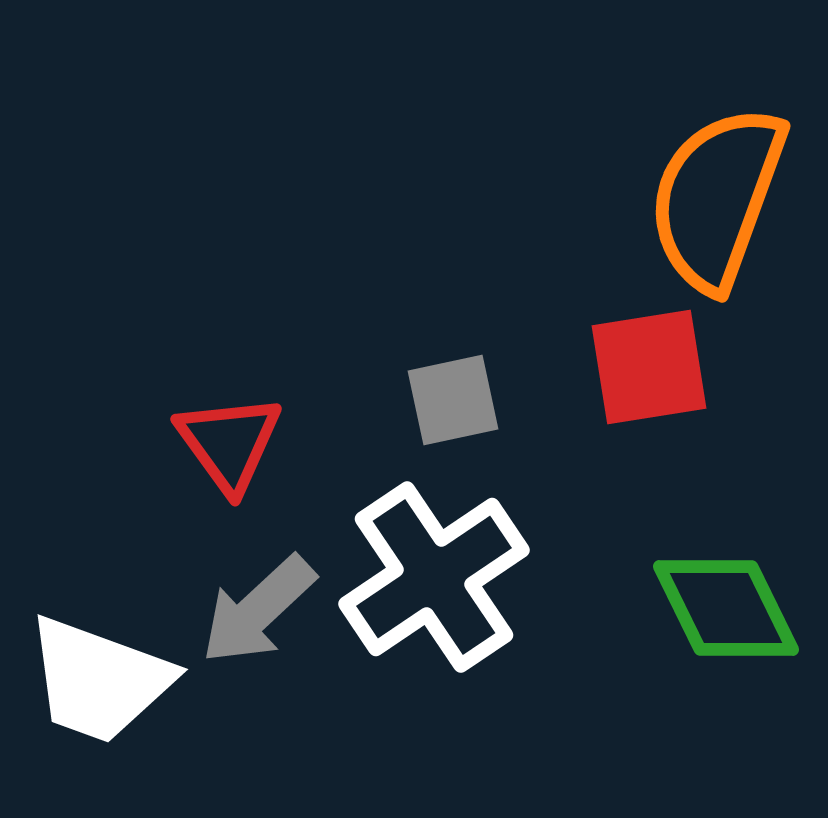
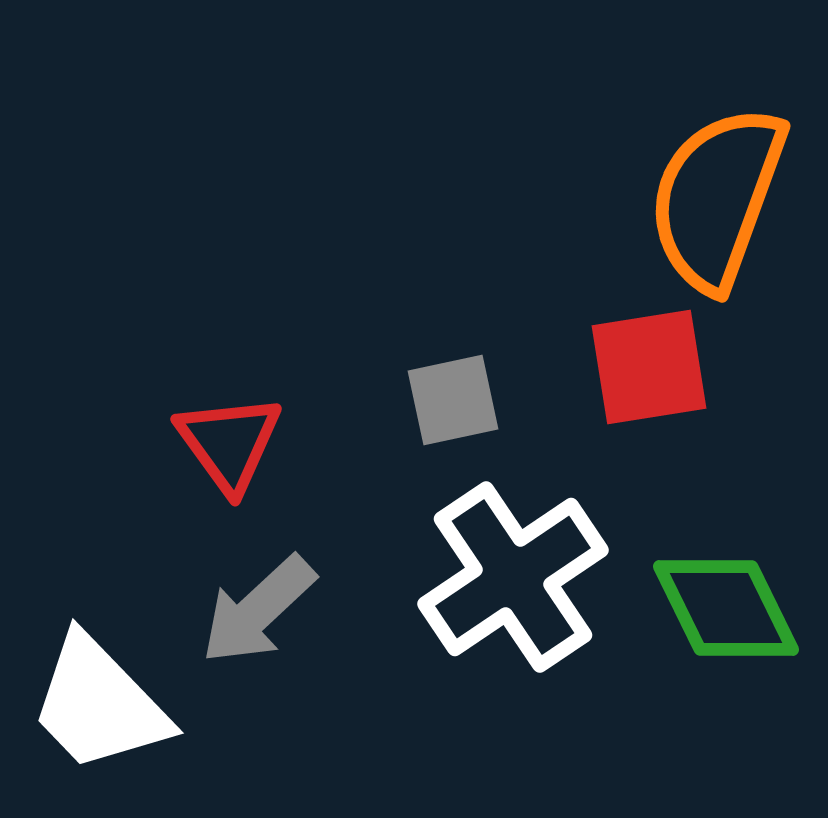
white cross: moved 79 px right
white trapezoid: moved 24 px down; rotated 26 degrees clockwise
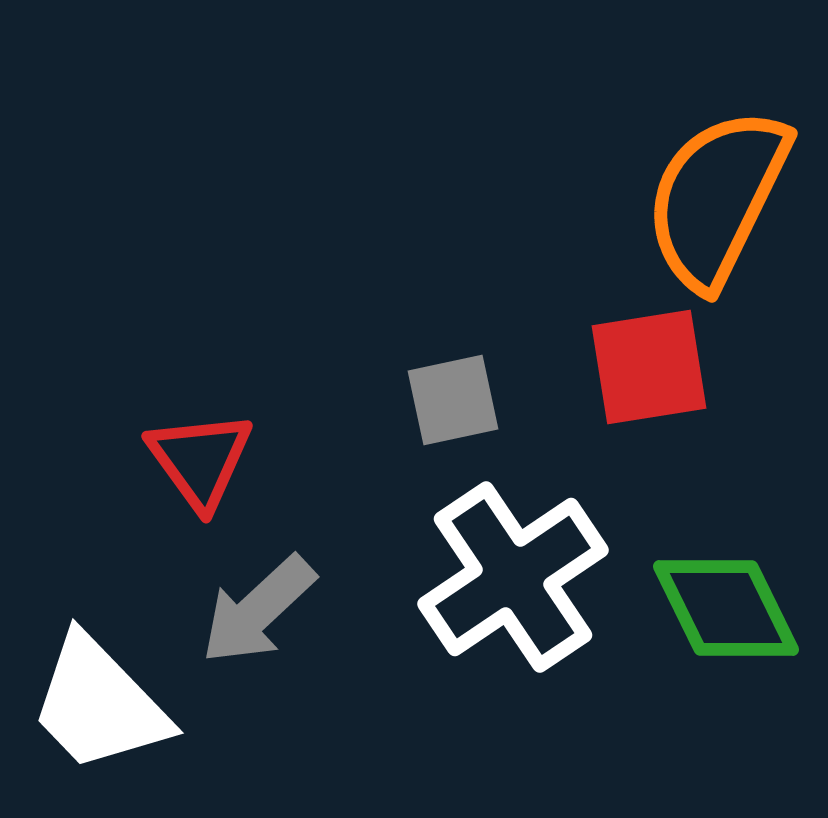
orange semicircle: rotated 6 degrees clockwise
red triangle: moved 29 px left, 17 px down
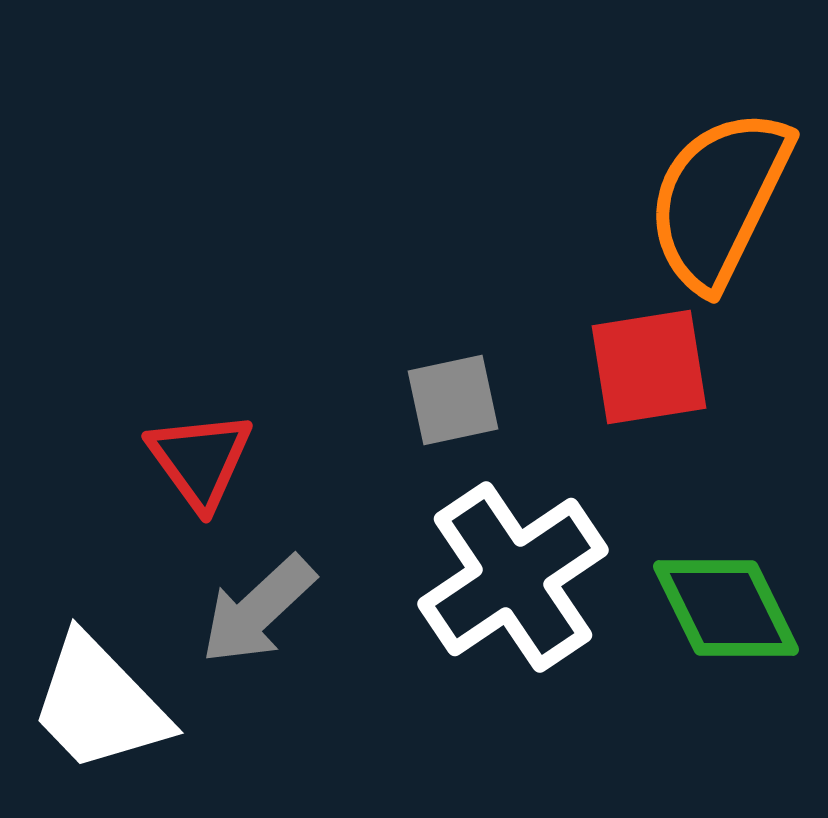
orange semicircle: moved 2 px right, 1 px down
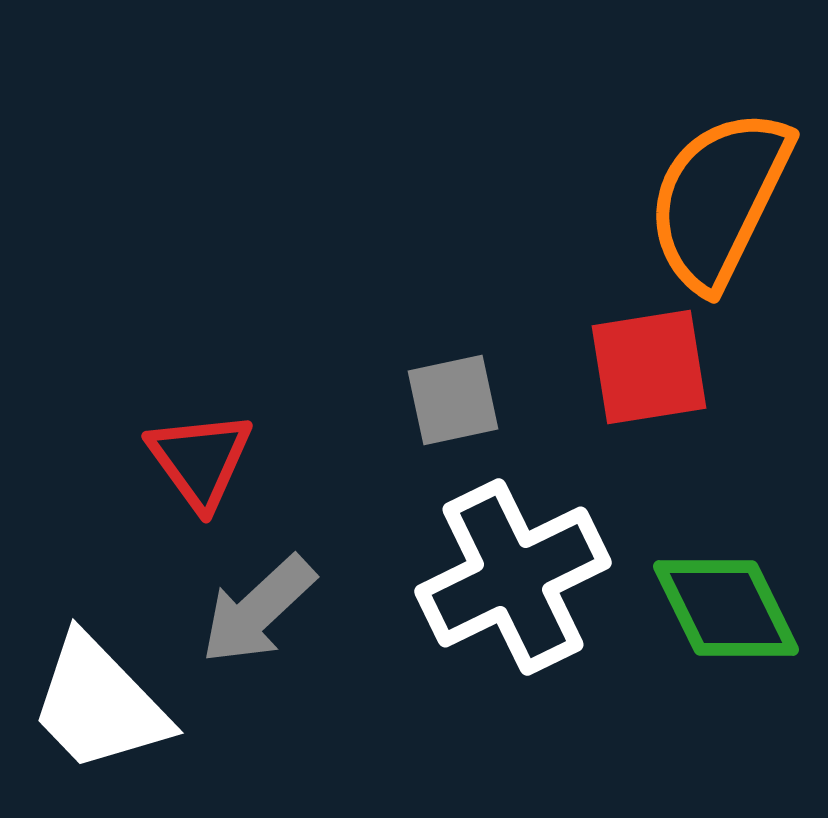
white cross: rotated 8 degrees clockwise
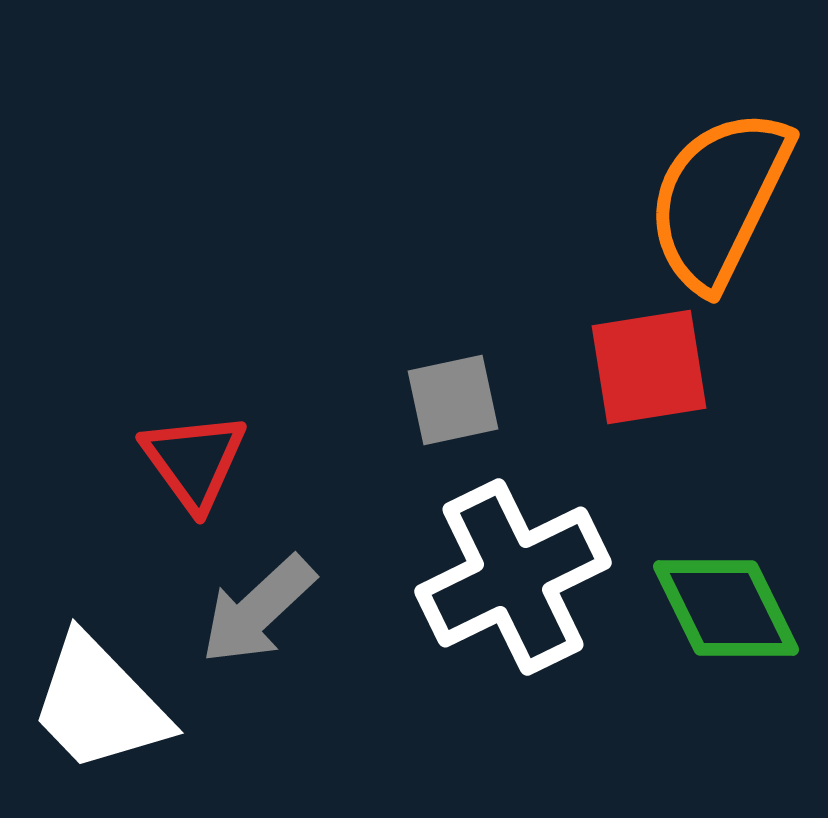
red triangle: moved 6 px left, 1 px down
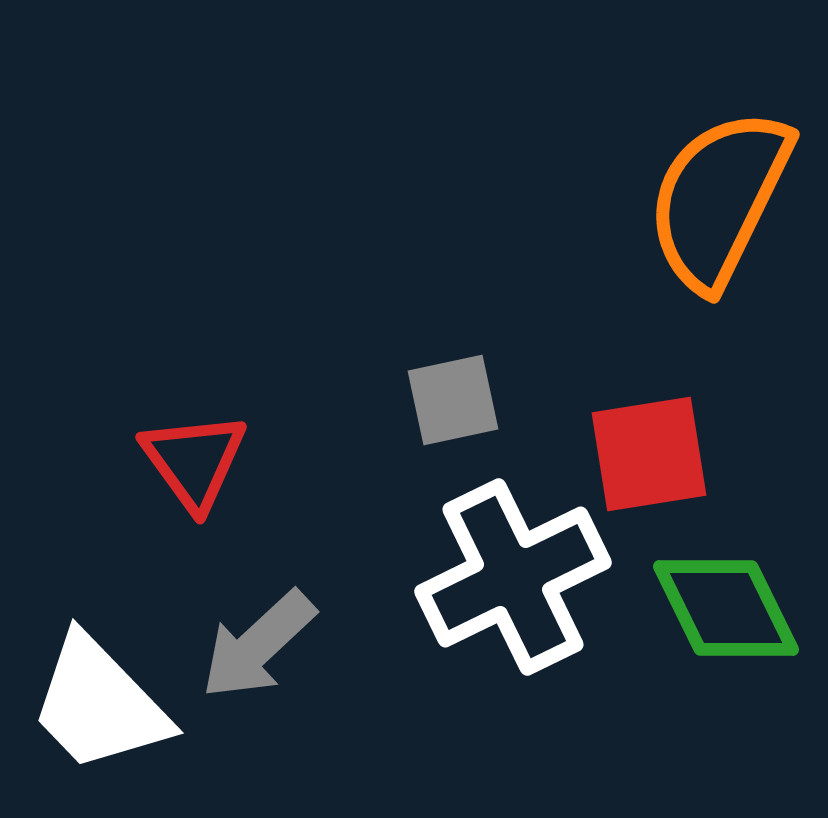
red square: moved 87 px down
gray arrow: moved 35 px down
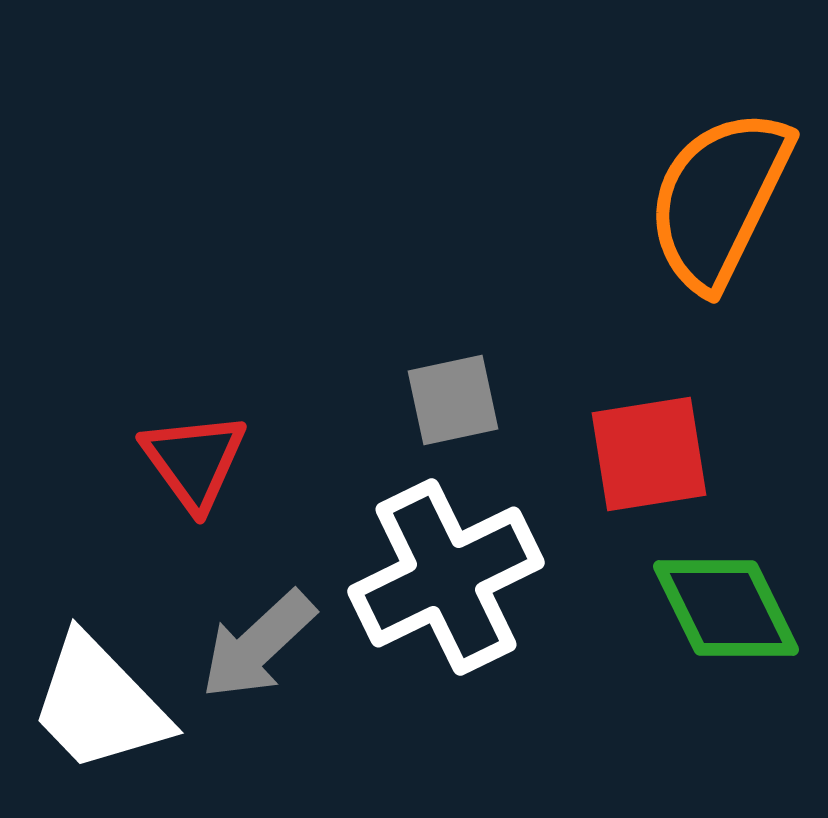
white cross: moved 67 px left
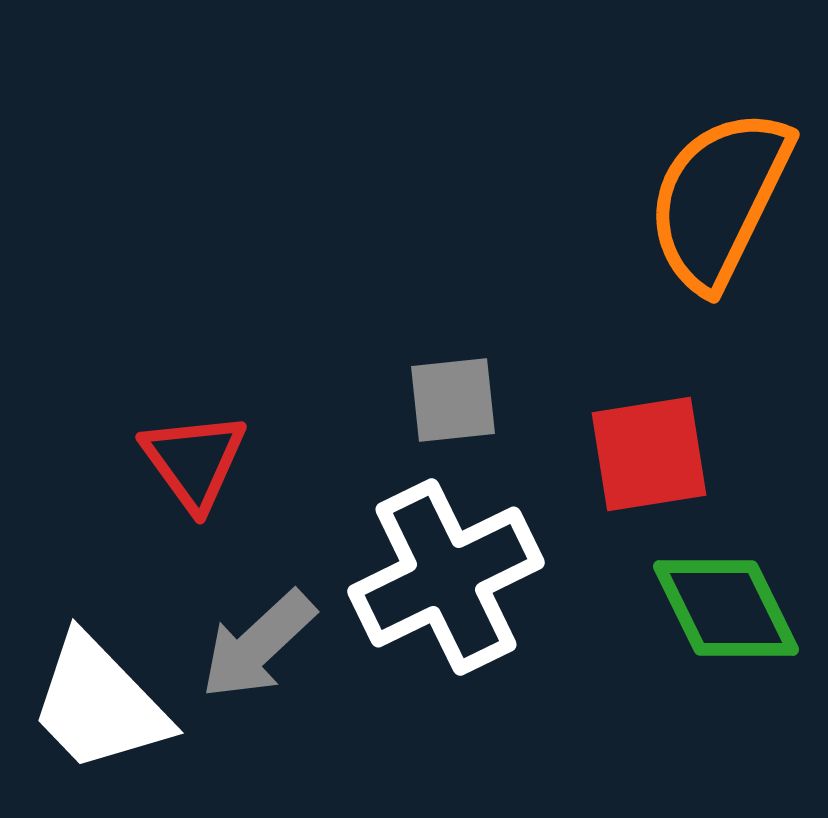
gray square: rotated 6 degrees clockwise
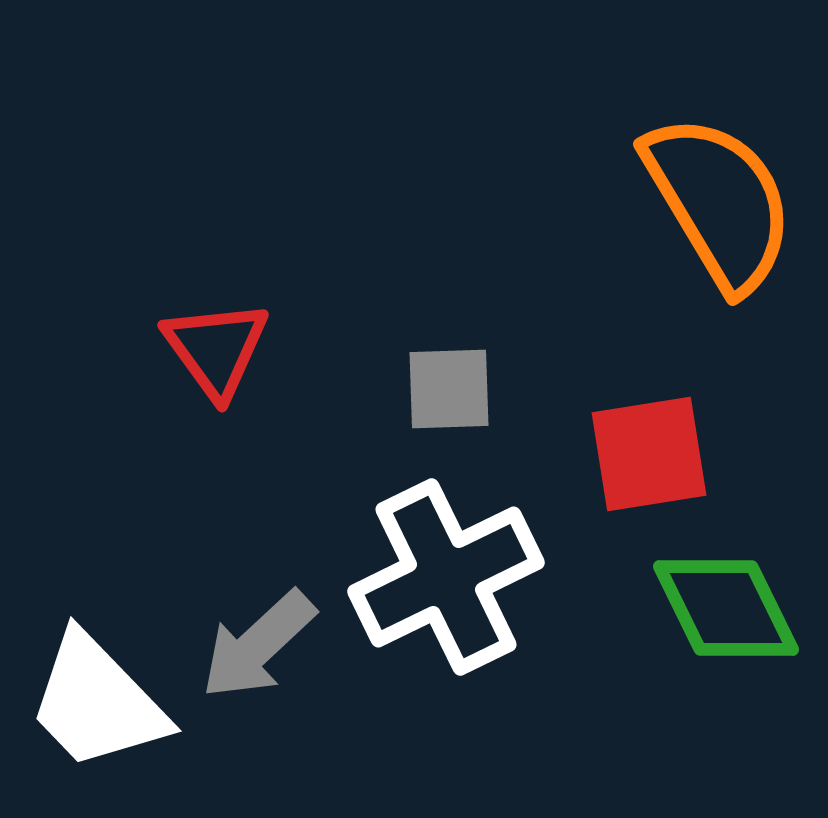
orange semicircle: moved 3 px down; rotated 123 degrees clockwise
gray square: moved 4 px left, 11 px up; rotated 4 degrees clockwise
red triangle: moved 22 px right, 112 px up
white trapezoid: moved 2 px left, 2 px up
